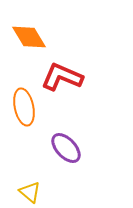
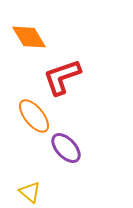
red L-shape: rotated 42 degrees counterclockwise
orange ellipse: moved 10 px right, 9 px down; rotated 27 degrees counterclockwise
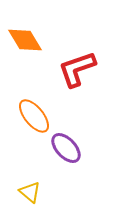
orange diamond: moved 4 px left, 3 px down
red L-shape: moved 15 px right, 8 px up
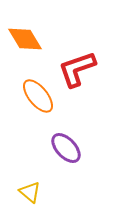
orange diamond: moved 1 px up
orange ellipse: moved 4 px right, 20 px up
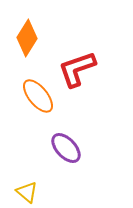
orange diamond: moved 2 px right, 1 px up; rotated 63 degrees clockwise
yellow triangle: moved 3 px left
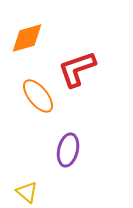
orange diamond: rotated 42 degrees clockwise
purple ellipse: moved 2 px right, 2 px down; rotated 56 degrees clockwise
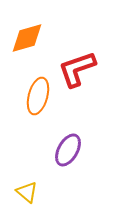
orange ellipse: rotated 54 degrees clockwise
purple ellipse: rotated 16 degrees clockwise
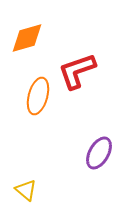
red L-shape: moved 2 px down
purple ellipse: moved 31 px right, 3 px down
yellow triangle: moved 1 px left, 2 px up
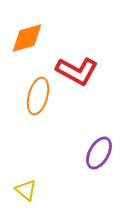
red L-shape: rotated 132 degrees counterclockwise
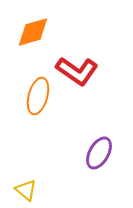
orange diamond: moved 6 px right, 6 px up
red L-shape: rotated 6 degrees clockwise
